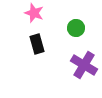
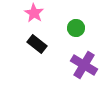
pink star: rotated 12 degrees clockwise
black rectangle: rotated 36 degrees counterclockwise
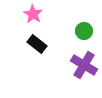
pink star: moved 1 px left, 1 px down
green circle: moved 8 px right, 3 px down
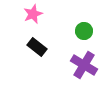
pink star: rotated 18 degrees clockwise
black rectangle: moved 3 px down
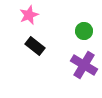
pink star: moved 4 px left, 1 px down
black rectangle: moved 2 px left, 1 px up
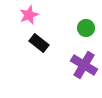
green circle: moved 2 px right, 3 px up
black rectangle: moved 4 px right, 3 px up
